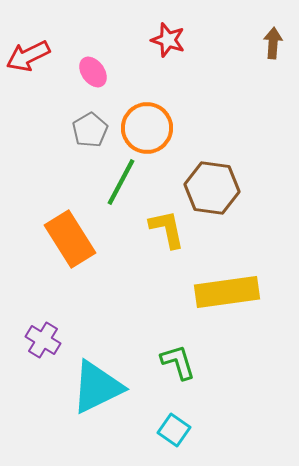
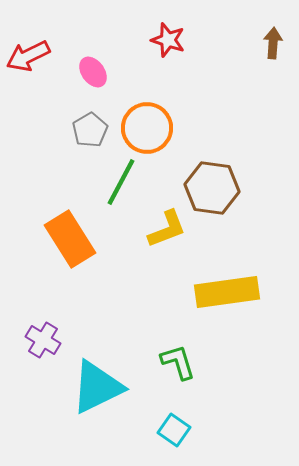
yellow L-shape: rotated 81 degrees clockwise
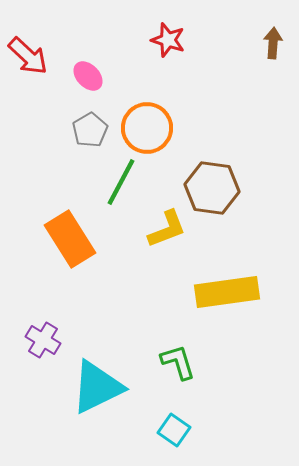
red arrow: rotated 111 degrees counterclockwise
pink ellipse: moved 5 px left, 4 px down; rotated 8 degrees counterclockwise
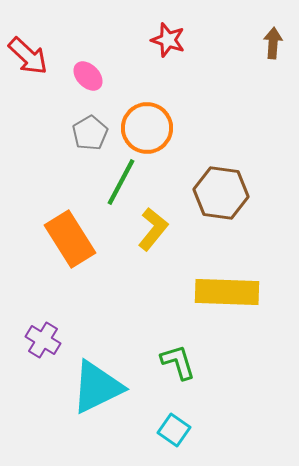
gray pentagon: moved 3 px down
brown hexagon: moved 9 px right, 5 px down
yellow L-shape: moved 14 px left; rotated 30 degrees counterclockwise
yellow rectangle: rotated 10 degrees clockwise
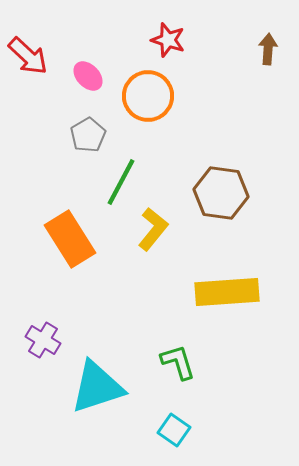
brown arrow: moved 5 px left, 6 px down
orange circle: moved 1 px right, 32 px up
gray pentagon: moved 2 px left, 2 px down
yellow rectangle: rotated 6 degrees counterclockwise
cyan triangle: rotated 8 degrees clockwise
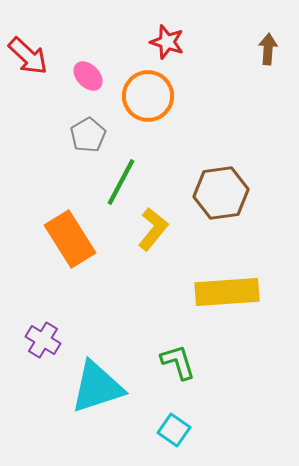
red star: moved 1 px left, 2 px down
brown hexagon: rotated 16 degrees counterclockwise
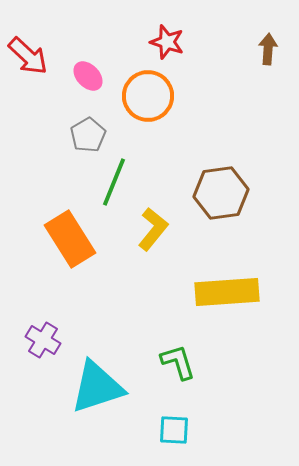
green line: moved 7 px left; rotated 6 degrees counterclockwise
cyan square: rotated 32 degrees counterclockwise
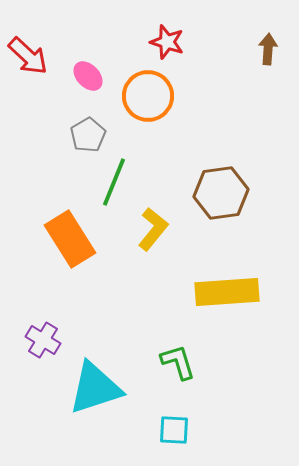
cyan triangle: moved 2 px left, 1 px down
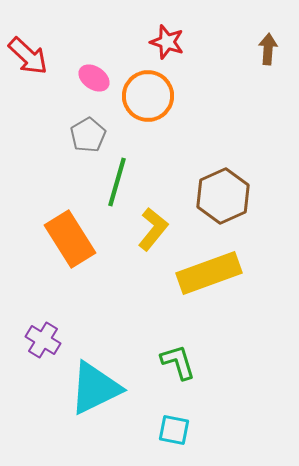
pink ellipse: moved 6 px right, 2 px down; rotated 12 degrees counterclockwise
green line: moved 3 px right; rotated 6 degrees counterclockwise
brown hexagon: moved 2 px right, 3 px down; rotated 16 degrees counterclockwise
yellow rectangle: moved 18 px left, 19 px up; rotated 16 degrees counterclockwise
cyan triangle: rotated 8 degrees counterclockwise
cyan square: rotated 8 degrees clockwise
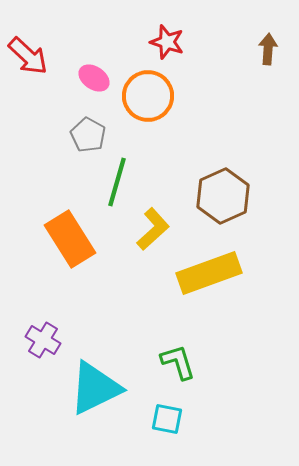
gray pentagon: rotated 12 degrees counterclockwise
yellow L-shape: rotated 9 degrees clockwise
cyan square: moved 7 px left, 11 px up
